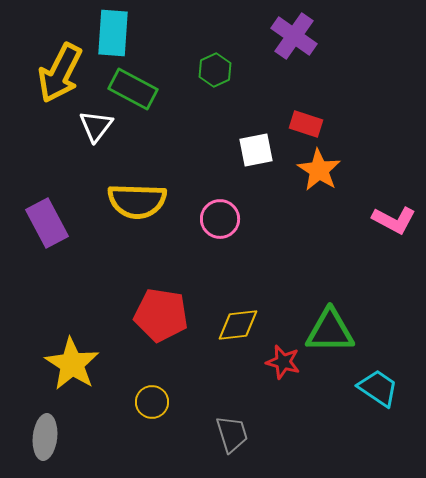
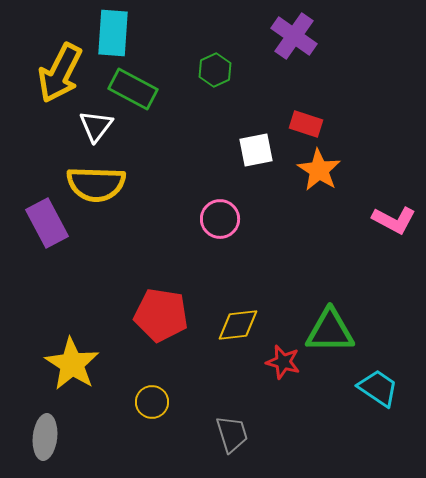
yellow semicircle: moved 41 px left, 17 px up
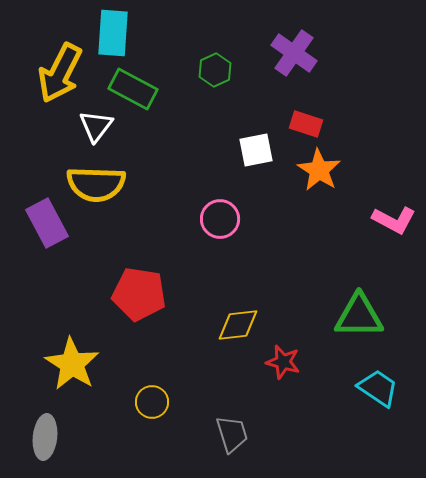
purple cross: moved 17 px down
red pentagon: moved 22 px left, 21 px up
green triangle: moved 29 px right, 15 px up
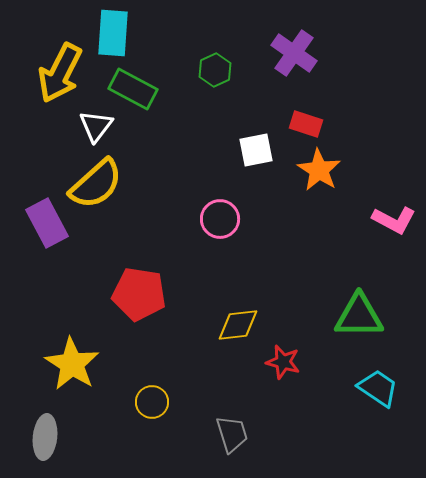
yellow semicircle: rotated 44 degrees counterclockwise
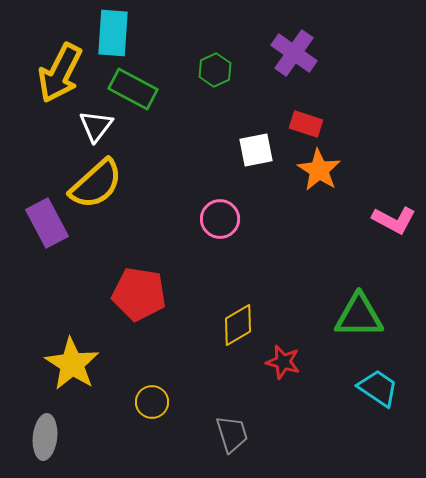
yellow diamond: rotated 24 degrees counterclockwise
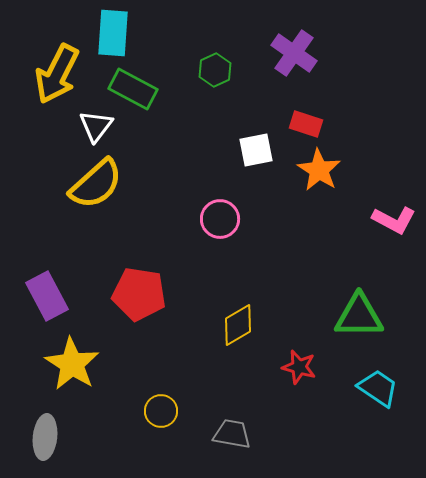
yellow arrow: moved 3 px left, 1 px down
purple rectangle: moved 73 px down
red star: moved 16 px right, 5 px down
yellow circle: moved 9 px right, 9 px down
gray trapezoid: rotated 63 degrees counterclockwise
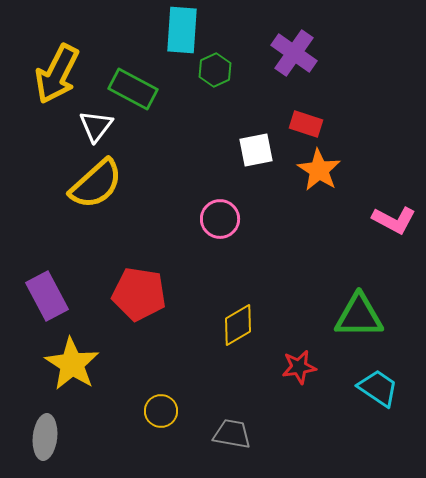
cyan rectangle: moved 69 px right, 3 px up
red star: rotated 24 degrees counterclockwise
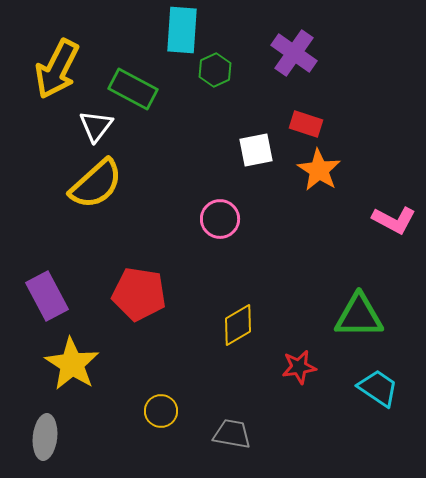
yellow arrow: moved 5 px up
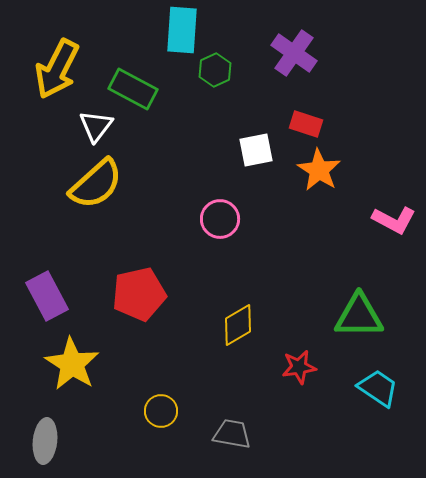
red pentagon: rotated 22 degrees counterclockwise
gray ellipse: moved 4 px down
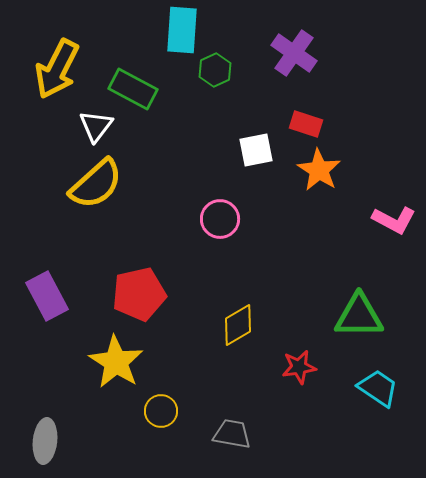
yellow star: moved 44 px right, 2 px up
